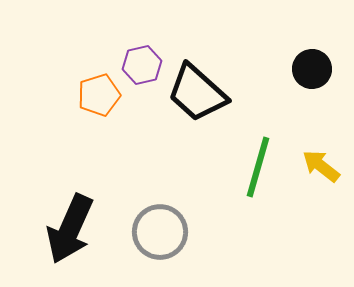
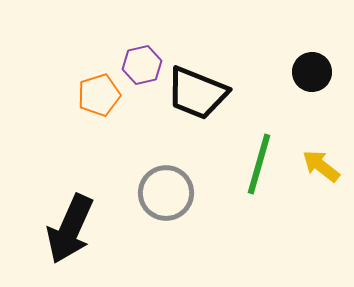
black circle: moved 3 px down
black trapezoid: rotated 20 degrees counterclockwise
green line: moved 1 px right, 3 px up
gray circle: moved 6 px right, 39 px up
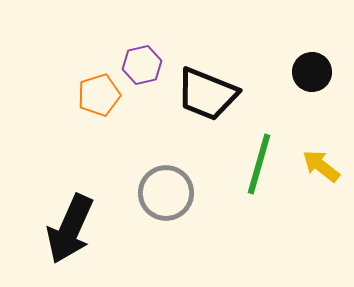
black trapezoid: moved 10 px right, 1 px down
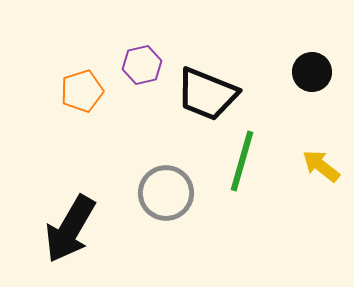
orange pentagon: moved 17 px left, 4 px up
green line: moved 17 px left, 3 px up
black arrow: rotated 6 degrees clockwise
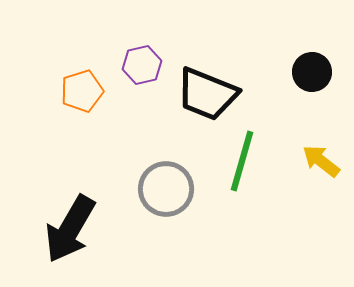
yellow arrow: moved 5 px up
gray circle: moved 4 px up
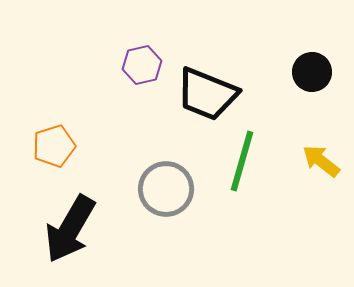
orange pentagon: moved 28 px left, 55 px down
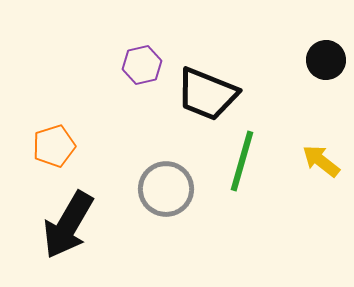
black circle: moved 14 px right, 12 px up
black arrow: moved 2 px left, 4 px up
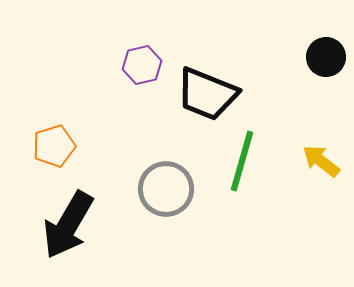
black circle: moved 3 px up
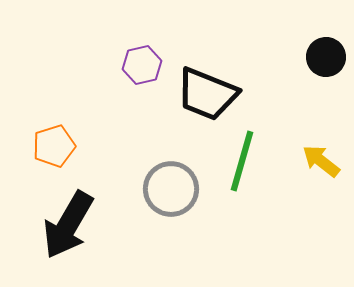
gray circle: moved 5 px right
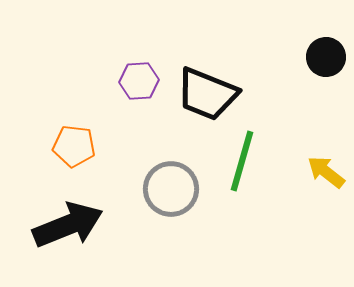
purple hexagon: moved 3 px left, 16 px down; rotated 9 degrees clockwise
orange pentagon: moved 20 px right; rotated 24 degrees clockwise
yellow arrow: moved 5 px right, 11 px down
black arrow: rotated 142 degrees counterclockwise
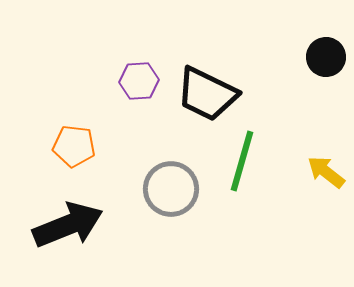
black trapezoid: rotated 4 degrees clockwise
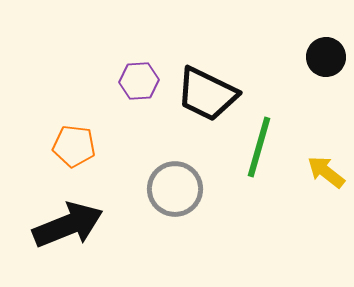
green line: moved 17 px right, 14 px up
gray circle: moved 4 px right
